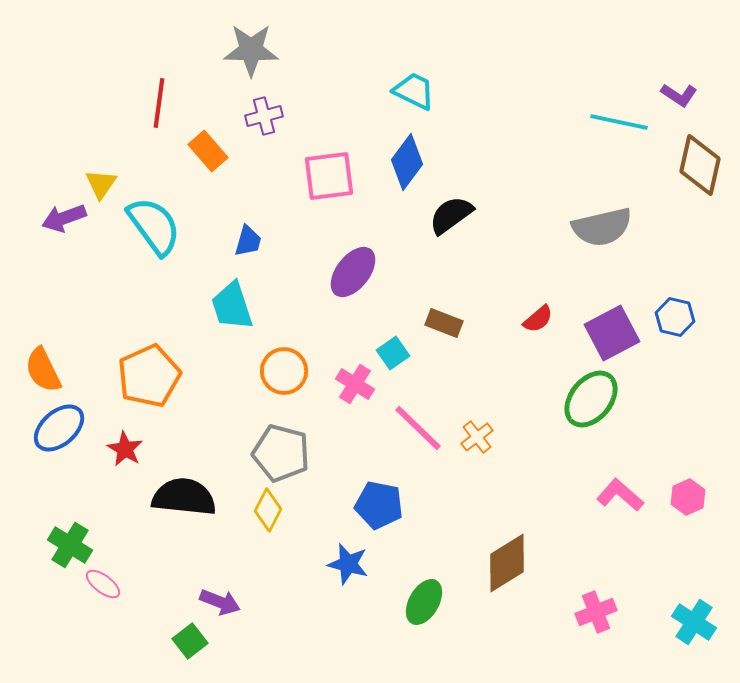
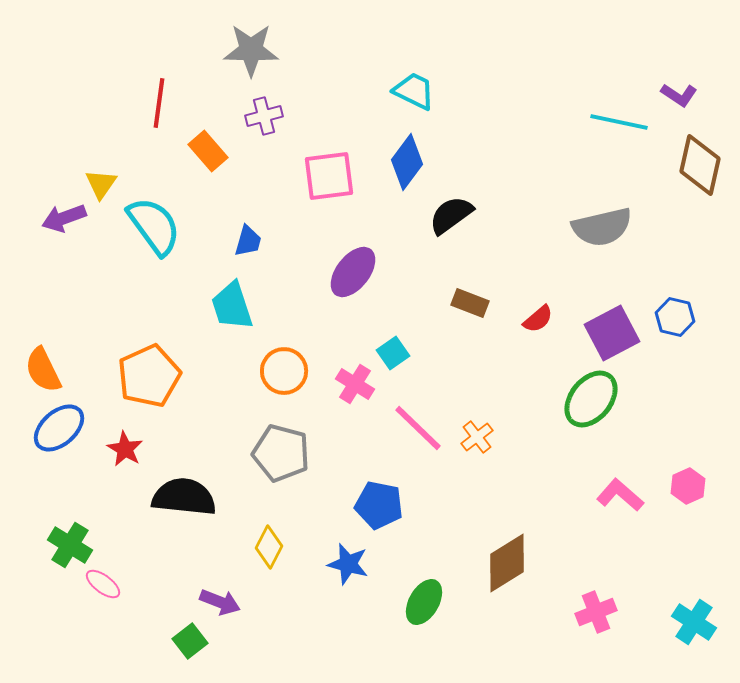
brown rectangle at (444, 323): moved 26 px right, 20 px up
pink hexagon at (688, 497): moved 11 px up
yellow diamond at (268, 510): moved 1 px right, 37 px down
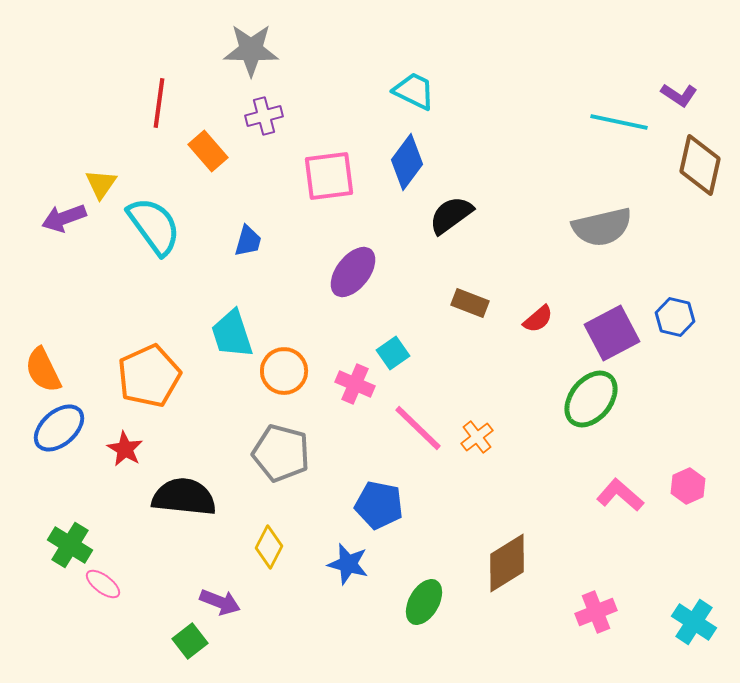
cyan trapezoid at (232, 306): moved 28 px down
pink cross at (355, 384): rotated 9 degrees counterclockwise
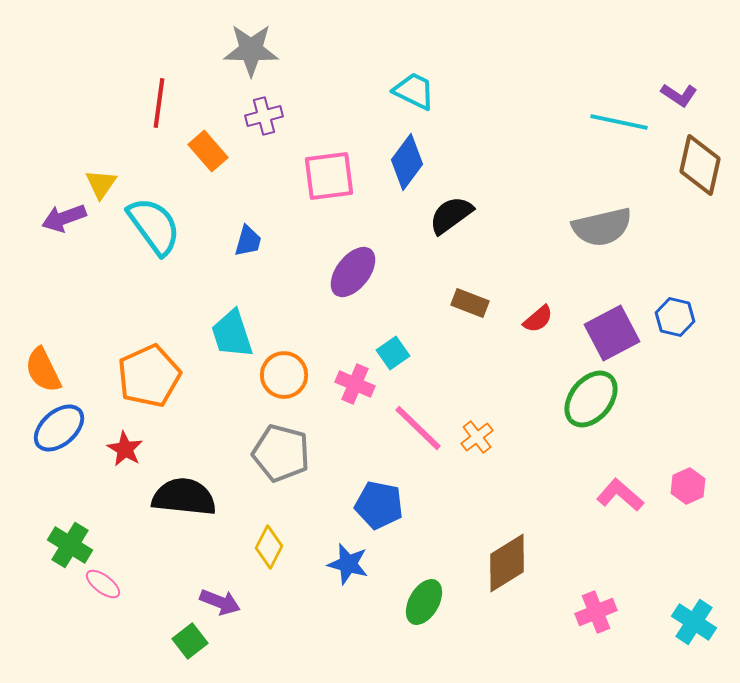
orange circle at (284, 371): moved 4 px down
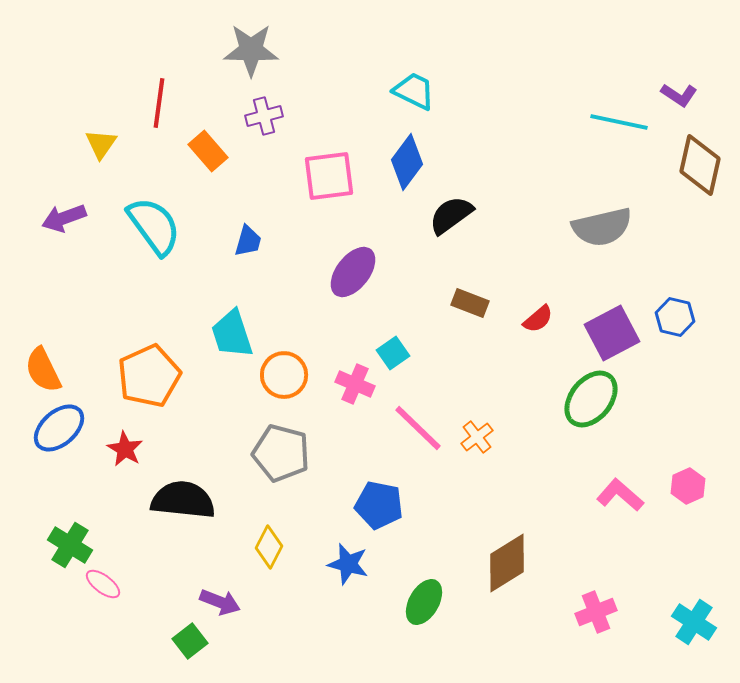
yellow triangle at (101, 184): moved 40 px up
black semicircle at (184, 497): moved 1 px left, 3 px down
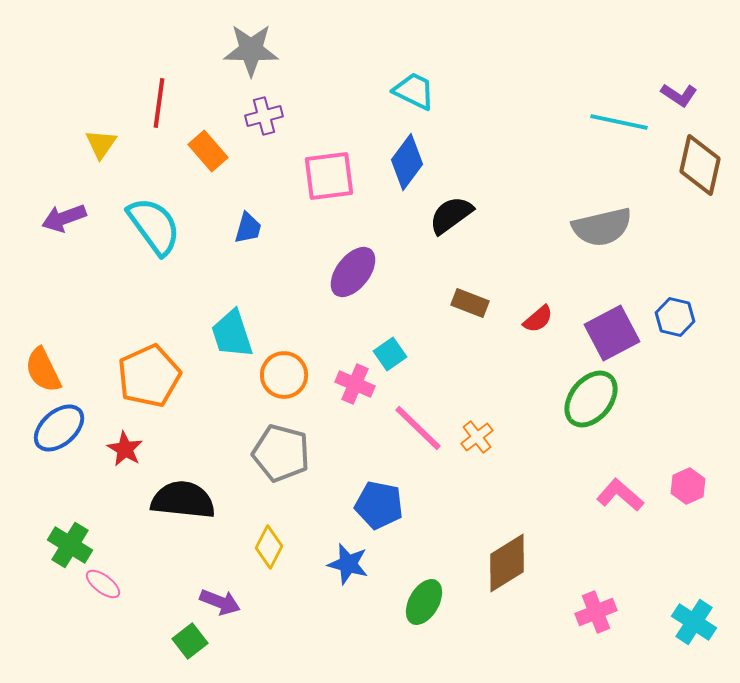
blue trapezoid at (248, 241): moved 13 px up
cyan square at (393, 353): moved 3 px left, 1 px down
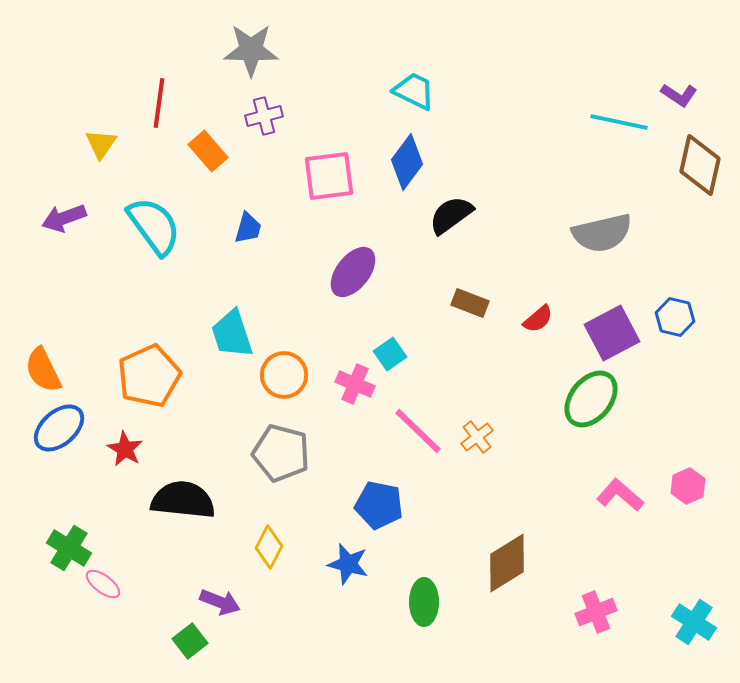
gray semicircle at (602, 227): moved 6 px down
pink line at (418, 428): moved 3 px down
green cross at (70, 545): moved 1 px left, 3 px down
green ellipse at (424, 602): rotated 30 degrees counterclockwise
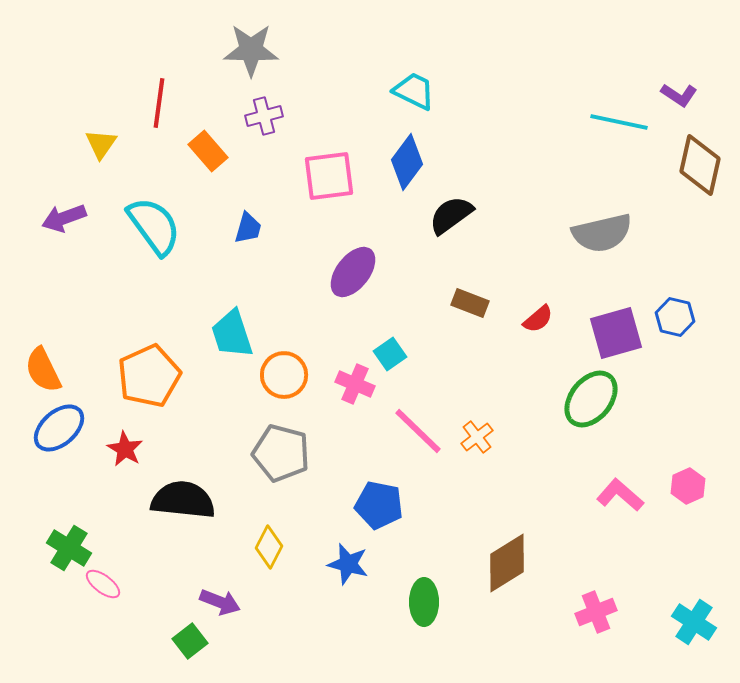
purple square at (612, 333): moved 4 px right; rotated 12 degrees clockwise
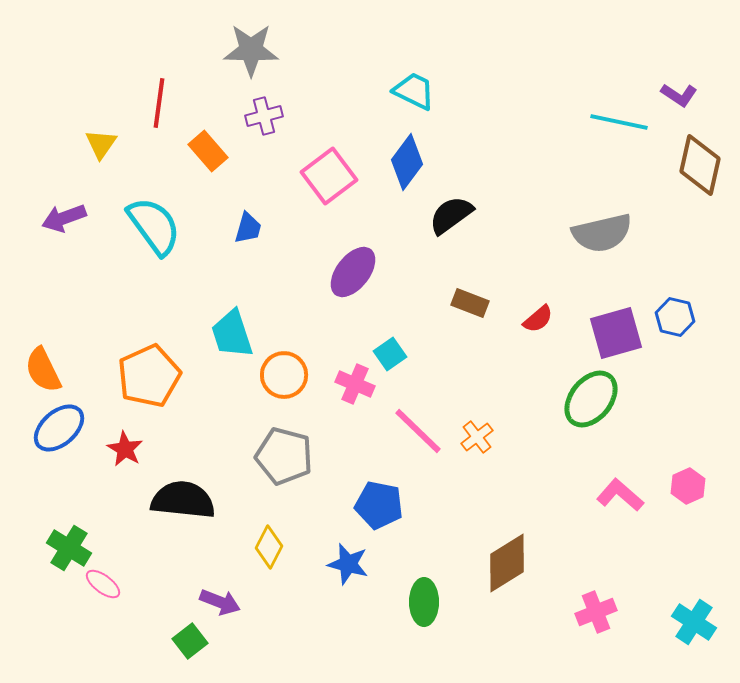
pink square at (329, 176): rotated 30 degrees counterclockwise
gray pentagon at (281, 453): moved 3 px right, 3 px down
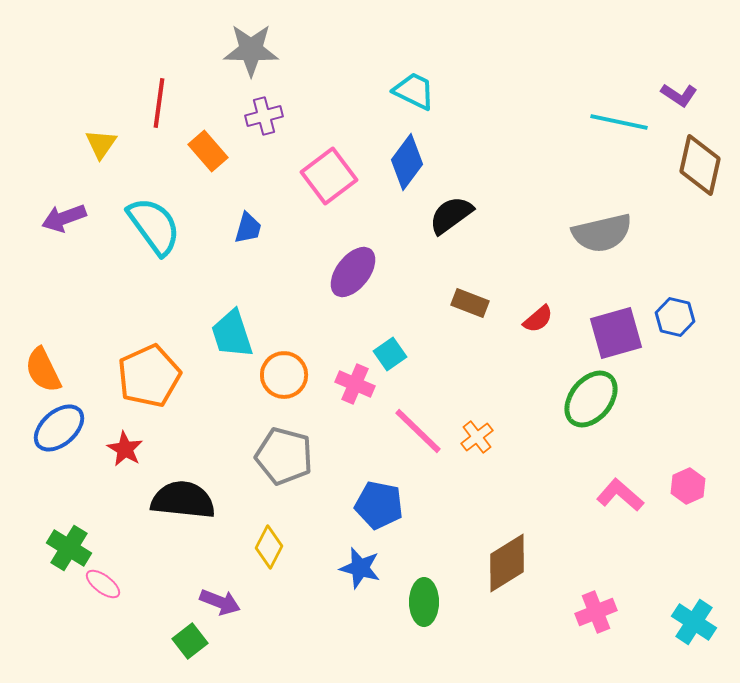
blue star at (348, 564): moved 12 px right, 4 px down
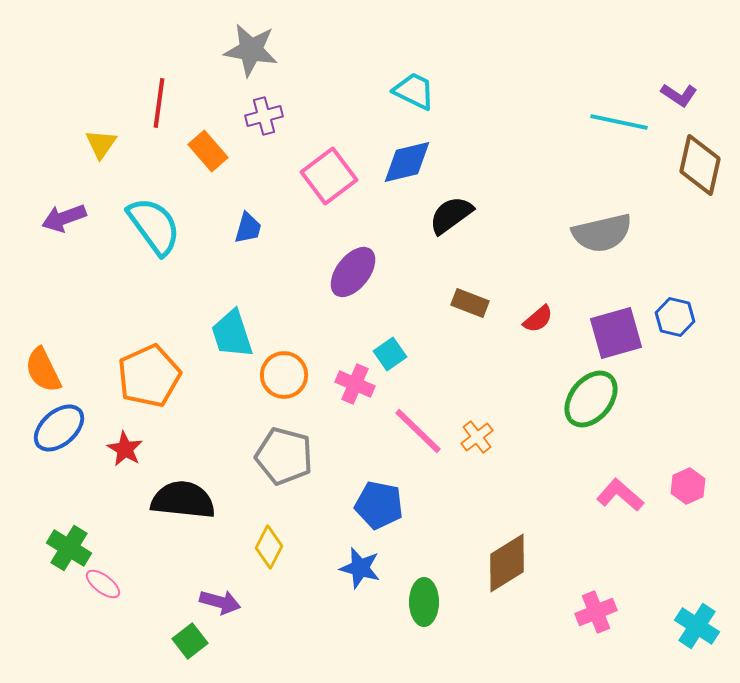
gray star at (251, 50): rotated 8 degrees clockwise
blue diamond at (407, 162): rotated 40 degrees clockwise
purple arrow at (220, 602): rotated 6 degrees counterclockwise
cyan cross at (694, 622): moved 3 px right, 4 px down
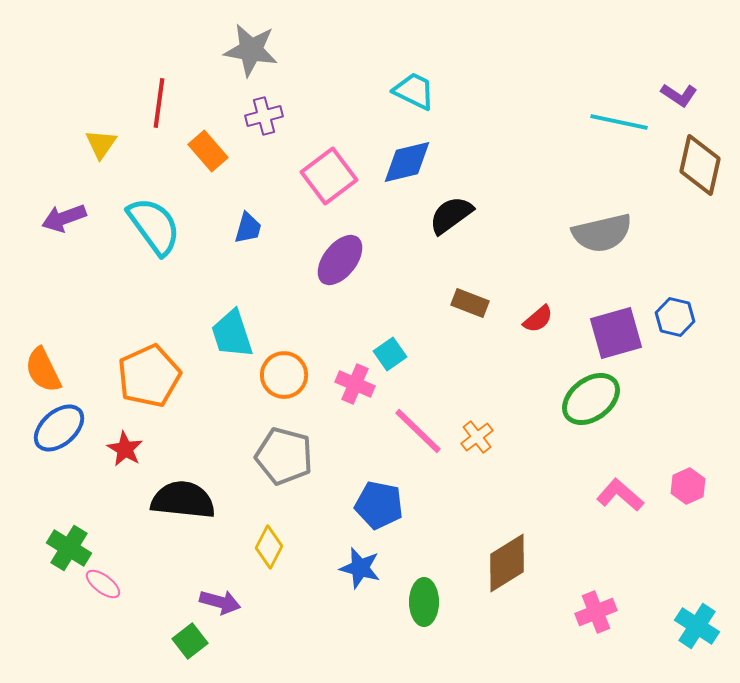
purple ellipse at (353, 272): moved 13 px left, 12 px up
green ellipse at (591, 399): rotated 14 degrees clockwise
